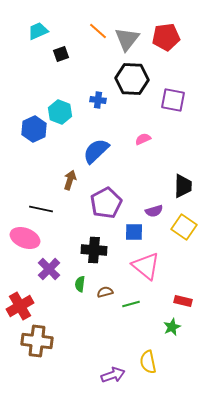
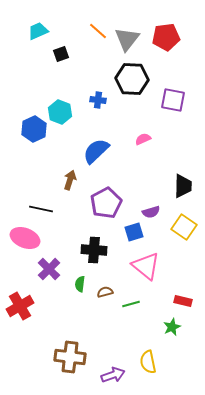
purple semicircle: moved 3 px left, 1 px down
blue square: rotated 18 degrees counterclockwise
brown cross: moved 33 px right, 16 px down
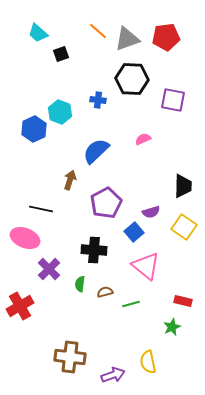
cyan trapezoid: moved 2 px down; rotated 115 degrees counterclockwise
gray triangle: rotated 32 degrees clockwise
blue square: rotated 24 degrees counterclockwise
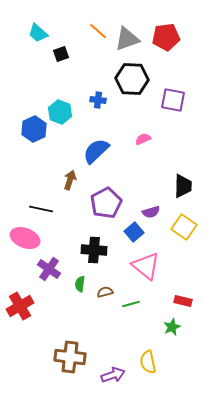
purple cross: rotated 10 degrees counterclockwise
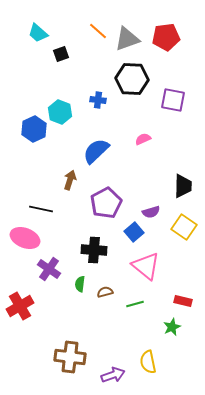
green line: moved 4 px right
